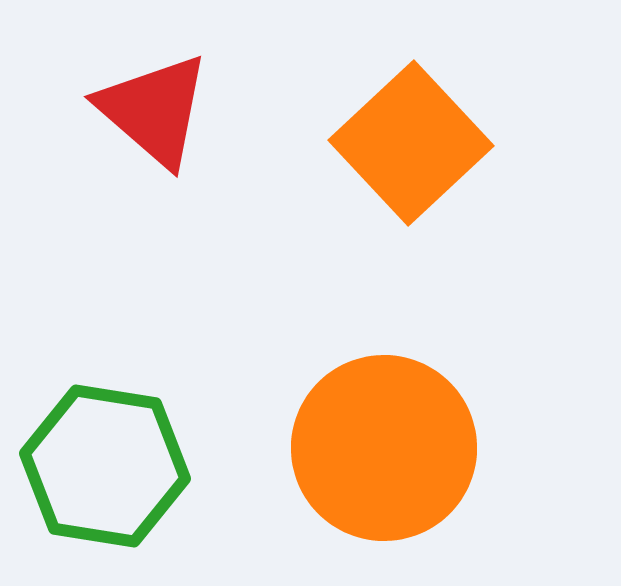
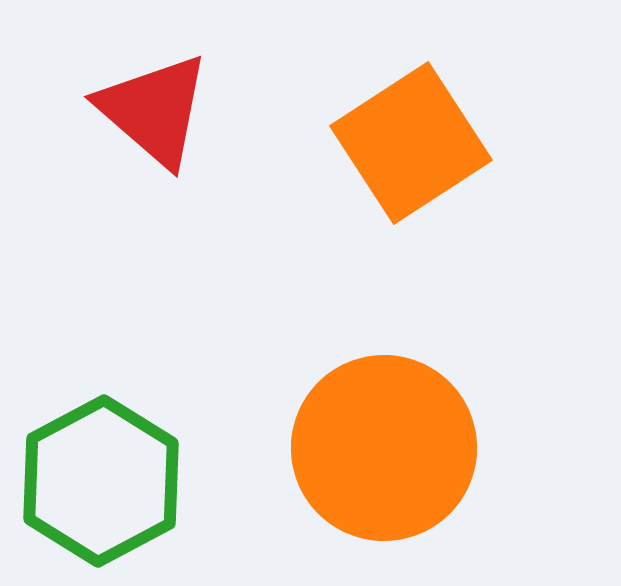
orange square: rotated 10 degrees clockwise
green hexagon: moved 4 px left, 15 px down; rotated 23 degrees clockwise
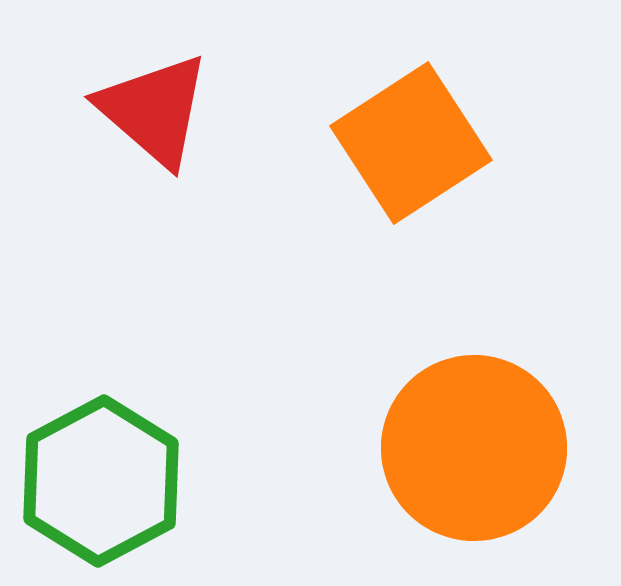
orange circle: moved 90 px right
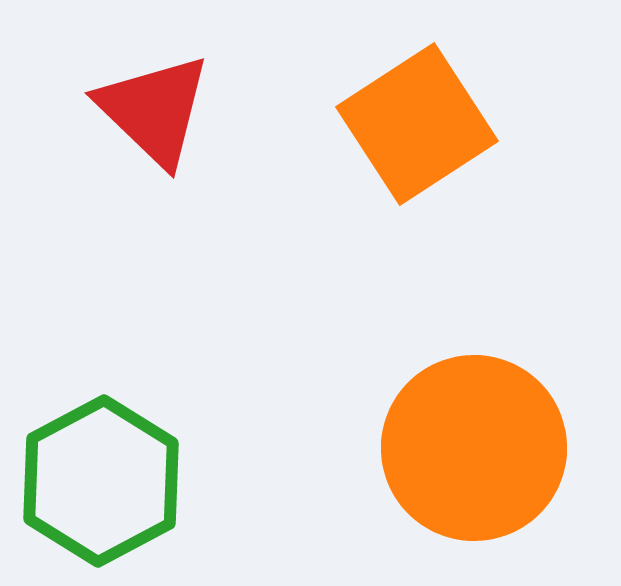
red triangle: rotated 3 degrees clockwise
orange square: moved 6 px right, 19 px up
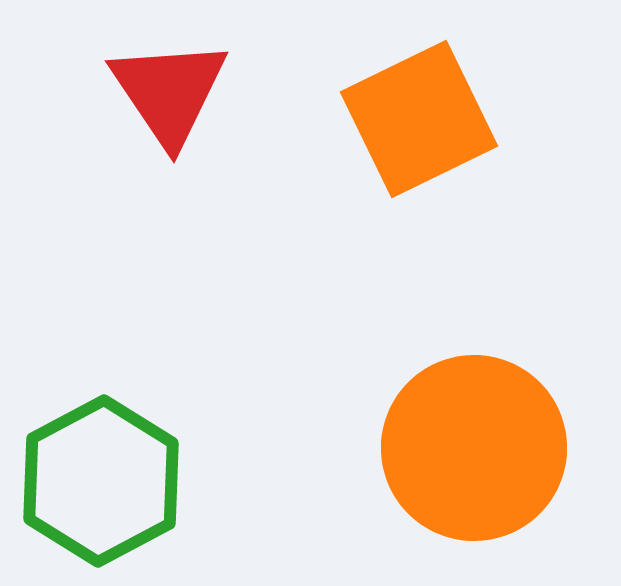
red triangle: moved 15 px right, 18 px up; rotated 12 degrees clockwise
orange square: moved 2 px right, 5 px up; rotated 7 degrees clockwise
